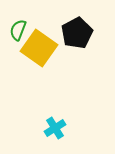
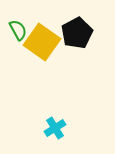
green semicircle: rotated 130 degrees clockwise
yellow square: moved 3 px right, 6 px up
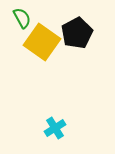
green semicircle: moved 4 px right, 12 px up
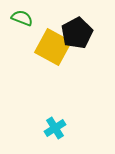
green semicircle: rotated 40 degrees counterclockwise
yellow square: moved 11 px right, 5 px down; rotated 6 degrees counterclockwise
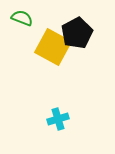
cyan cross: moved 3 px right, 9 px up; rotated 15 degrees clockwise
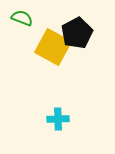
cyan cross: rotated 15 degrees clockwise
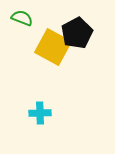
cyan cross: moved 18 px left, 6 px up
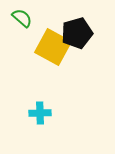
green semicircle: rotated 20 degrees clockwise
black pentagon: rotated 12 degrees clockwise
